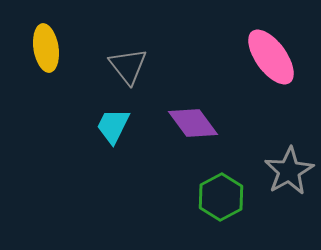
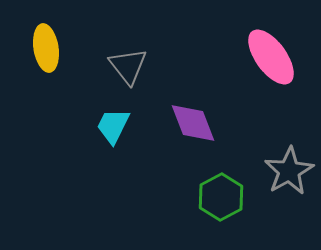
purple diamond: rotated 15 degrees clockwise
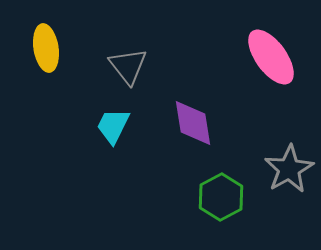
purple diamond: rotated 12 degrees clockwise
gray star: moved 2 px up
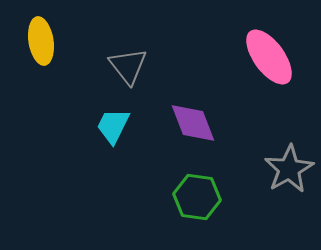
yellow ellipse: moved 5 px left, 7 px up
pink ellipse: moved 2 px left
purple diamond: rotated 12 degrees counterclockwise
green hexagon: moved 24 px left; rotated 24 degrees counterclockwise
